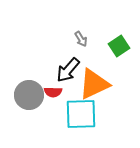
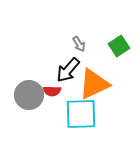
gray arrow: moved 2 px left, 5 px down
red semicircle: moved 1 px left, 1 px up
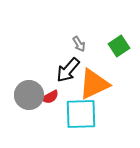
red semicircle: moved 2 px left, 6 px down; rotated 30 degrees counterclockwise
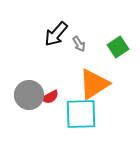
green square: moved 1 px left, 1 px down
black arrow: moved 12 px left, 36 px up
orange triangle: rotated 8 degrees counterclockwise
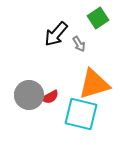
green square: moved 20 px left, 29 px up
orange triangle: rotated 16 degrees clockwise
cyan square: rotated 16 degrees clockwise
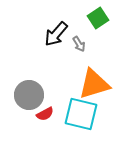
red semicircle: moved 5 px left, 17 px down
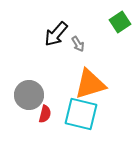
green square: moved 22 px right, 4 px down
gray arrow: moved 1 px left
orange triangle: moved 4 px left
red semicircle: rotated 48 degrees counterclockwise
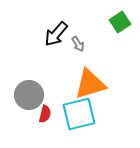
cyan square: moved 2 px left; rotated 28 degrees counterclockwise
